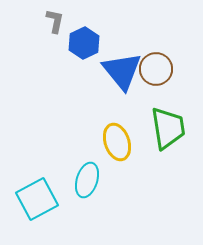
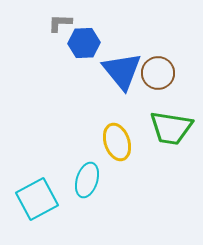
gray L-shape: moved 5 px right, 2 px down; rotated 100 degrees counterclockwise
blue hexagon: rotated 24 degrees clockwise
brown circle: moved 2 px right, 4 px down
green trapezoid: moved 3 px right; rotated 108 degrees clockwise
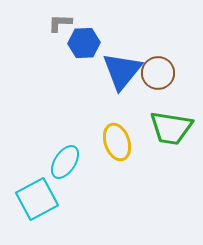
blue triangle: rotated 18 degrees clockwise
cyan ellipse: moved 22 px left, 18 px up; rotated 16 degrees clockwise
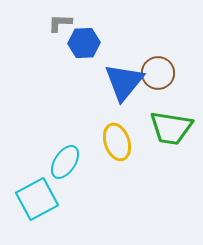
blue triangle: moved 2 px right, 11 px down
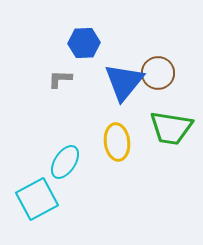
gray L-shape: moved 56 px down
yellow ellipse: rotated 12 degrees clockwise
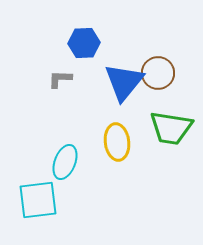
cyan ellipse: rotated 12 degrees counterclockwise
cyan square: moved 1 px right, 1 px down; rotated 21 degrees clockwise
